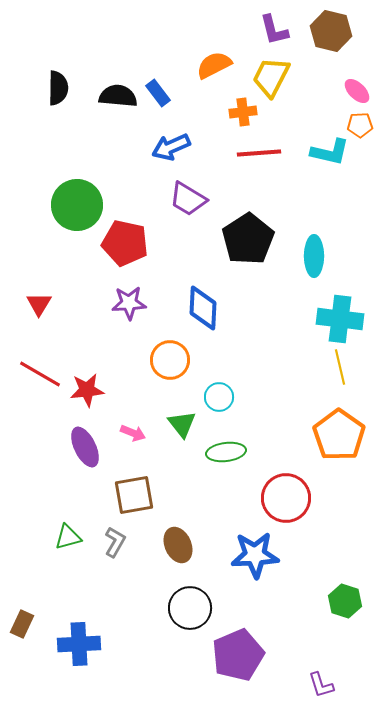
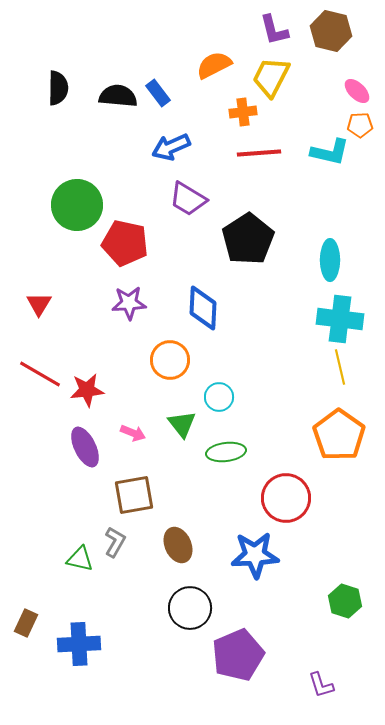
cyan ellipse at (314, 256): moved 16 px right, 4 px down
green triangle at (68, 537): moved 12 px right, 22 px down; rotated 28 degrees clockwise
brown rectangle at (22, 624): moved 4 px right, 1 px up
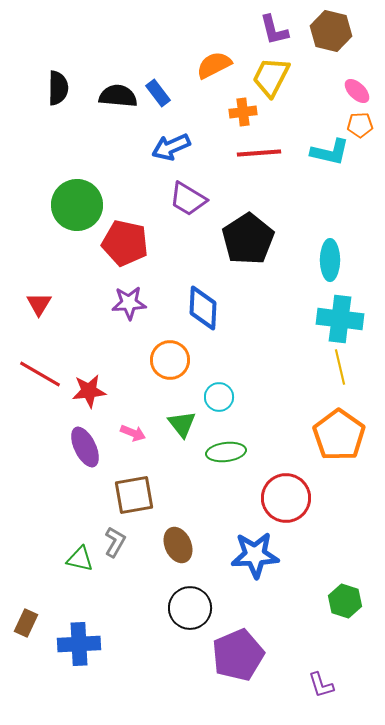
red star at (87, 390): moved 2 px right, 1 px down
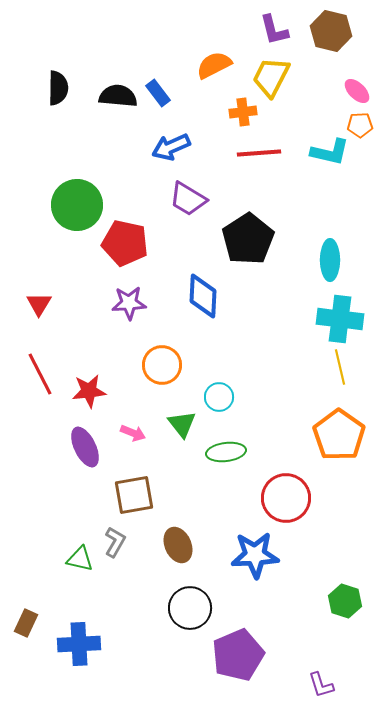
blue diamond at (203, 308): moved 12 px up
orange circle at (170, 360): moved 8 px left, 5 px down
red line at (40, 374): rotated 33 degrees clockwise
